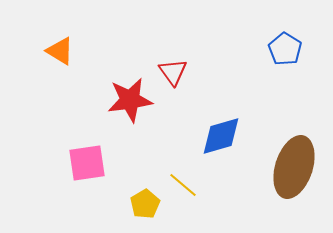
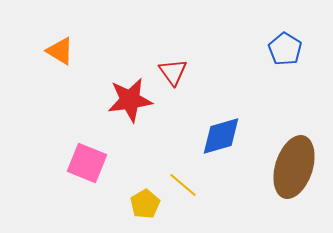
pink square: rotated 30 degrees clockwise
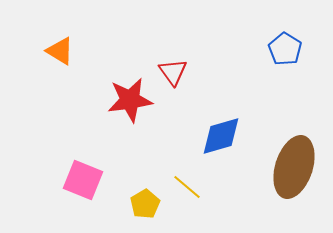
pink square: moved 4 px left, 17 px down
yellow line: moved 4 px right, 2 px down
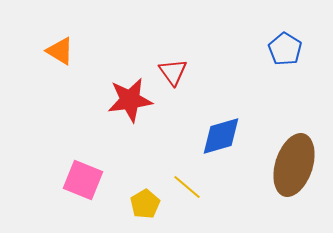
brown ellipse: moved 2 px up
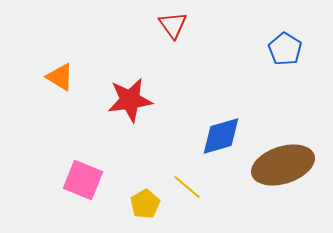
orange triangle: moved 26 px down
red triangle: moved 47 px up
brown ellipse: moved 11 px left; rotated 54 degrees clockwise
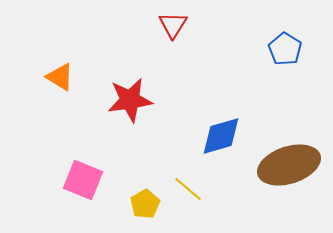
red triangle: rotated 8 degrees clockwise
brown ellipse: moved 6 px right
yellow line: moved 1 px right, 2 px down
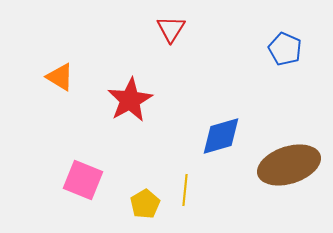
red triangle: moved 2 px left, 4 px down
blue pentagon: rotated 8 degrees counterclockwise
red star: rotated 21 degrees counterclockwise
yellow line: moved 3 px left, 1 px down; rotated 56 degrees clockwise
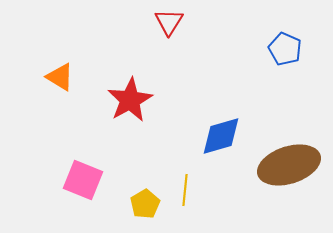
red triangle: moved 2 px left, 7 px up
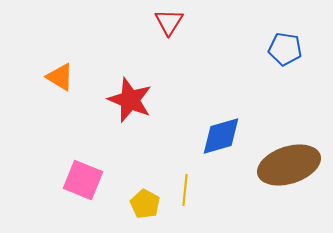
blue pentagon: rotated 16 degrees counterclockwise
red star: rotated 21 degrees counterclockwise
yellow pentagon: rotated 12 degrees counterclockwise
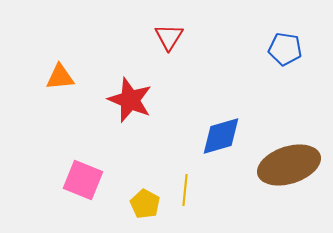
red triangle: moved 15 px down
orange triangle: rotated 36 degrees counterclockwise
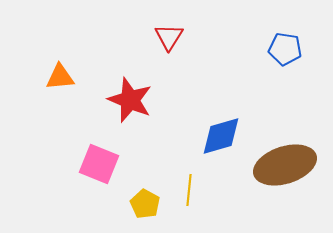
brown ellipse: moved 4 px left
pink square: moved 16 px right, 16 px up
yellow line: moved 4 px right
